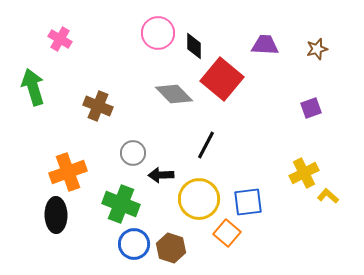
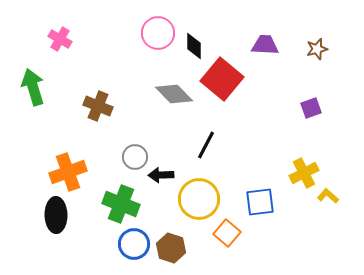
gray circle: moved 2 px right, 4 px down
blue square: moved 12 px right
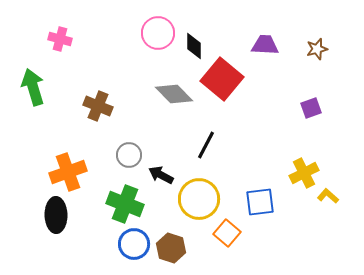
pink cross: rotated 15 degrees counterclockwise
gray circle: moved 6 px left, 2 px up
black arrow: rotated 30 degrees clockwise
green cross: moved 4 px right
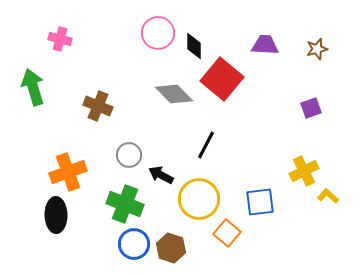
yellow cross: moved 2 px up
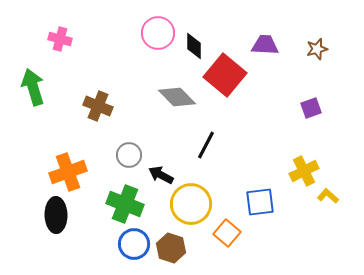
red square: moved 3 px right, 4 px up
gray diamond: moved 3 px right, 3 px down
yellow circle: moved 8 px left, 5 px down
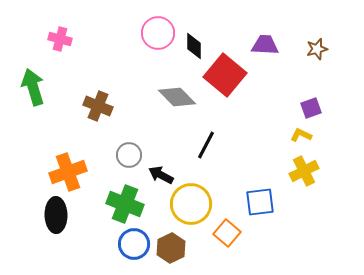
yellow L-shape: moved 27 px left, 61 px up; rotated 15 degrees counterclockwise
brown hexagon: rotated 16 degrees clockwise
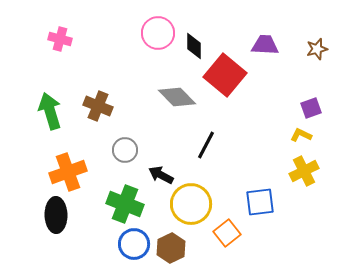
green arrow: moved 17 px right, 24 px down
gray circle: moved 4 px left, 5 px up
orange square: rotated 12 degrees clockwise
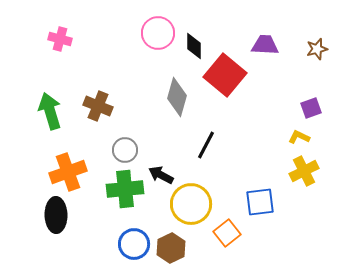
gray diamond: rotated 60 degrees clockwise
yellow L-shape: moved 2 px left, 2 px down
green cross: moved 15 px up; rotated 27 degrees counterclockwise
